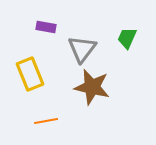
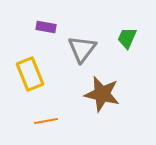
brown star: moved 10 px right, 7 px down
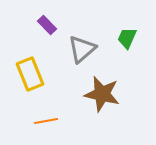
purple rectangle: moved 1 px right, 2 px up; rotated 36 degrees clockwise
gray triangle: rotated 12 degrees clockwise
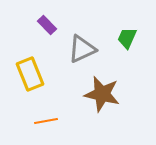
gray triangle: rotated 16 degrees clockwise
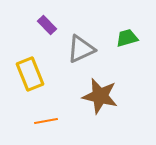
green trapezoid: rotated 50 degrees clockwise
gray triangle: moved 1 px left
brown star: moved 2 px left, 2 px down
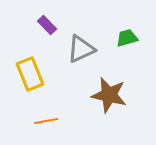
brown star: moved 9 px right, 1 px up
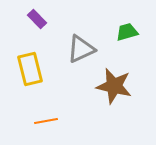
purple rectangle: moved 10 px left, 6 px up
green trapezoid: moved 6 px up
yellow rectangle: moved 5 px up; rotated 8 degrees clockwise
brown star: moved 5 px right, 9 px up
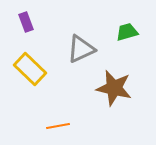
purple rectangle: moved 11 px left, 3 px down; rotated 24 degrees clockwise
yellow rectangle: rotated 32 degrees counterclockwise
brown star: moved 2 px down
orange line: moved 12 px right, 5 px down
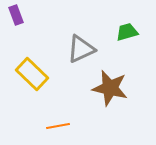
purple rectangle: moved 10 px left, 7 px up
yellow rectangle: moved 2 px right, 5 px down
brown star: moved 4 px left
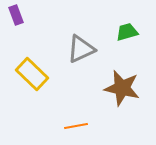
brown star: moved 12 px right
orange line: moved 18 px right
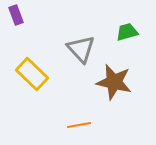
gray triangle: rotated 48 degrees counterclockwise
brown star: moved 8 px left, 6 px up
orange line: moved 3 px right, 1 px up
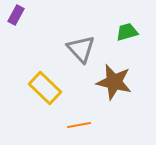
purple rectangle: rotated 48 degrees clockwise
yellow rectangle: moved 13 px right, 14 px down
